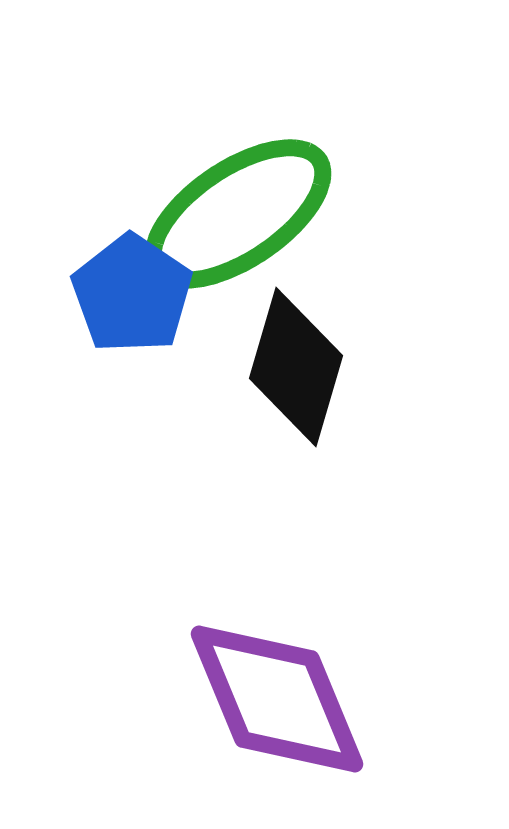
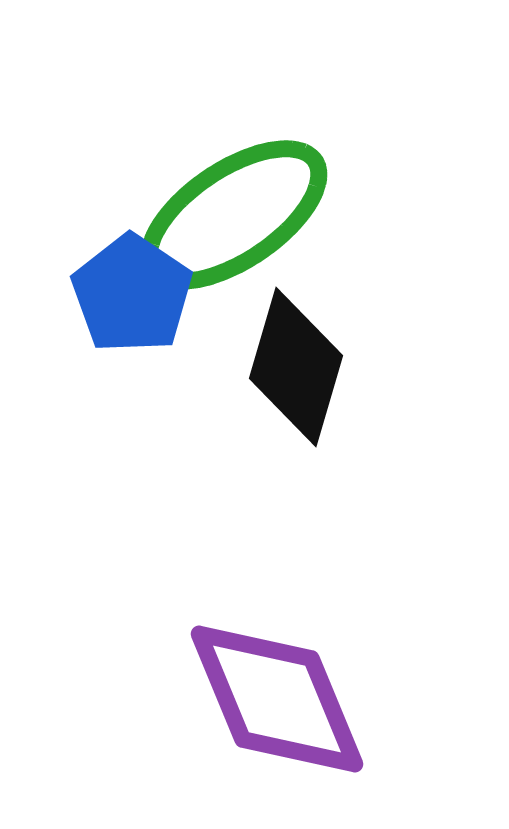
green ellipse: moved 4 px left, 1 px down
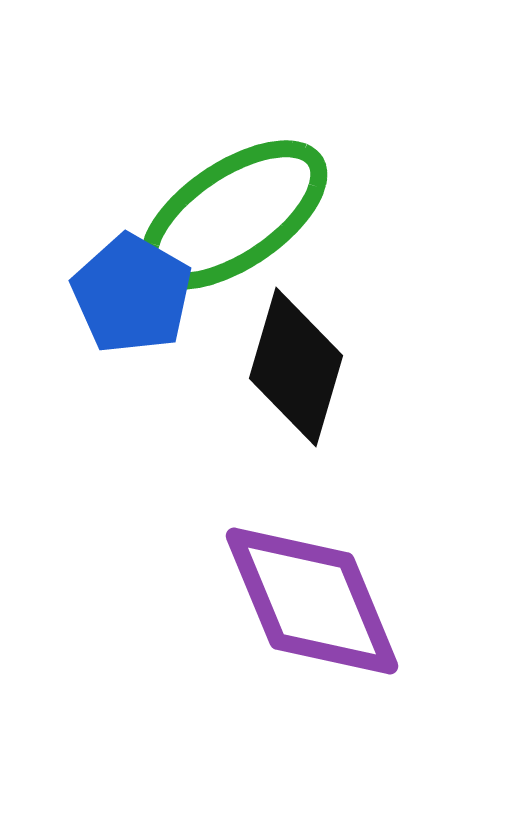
blue pentagon: rotated 4 degrees counterclockwise
purple diamond: moved 35 px right, 98 px up
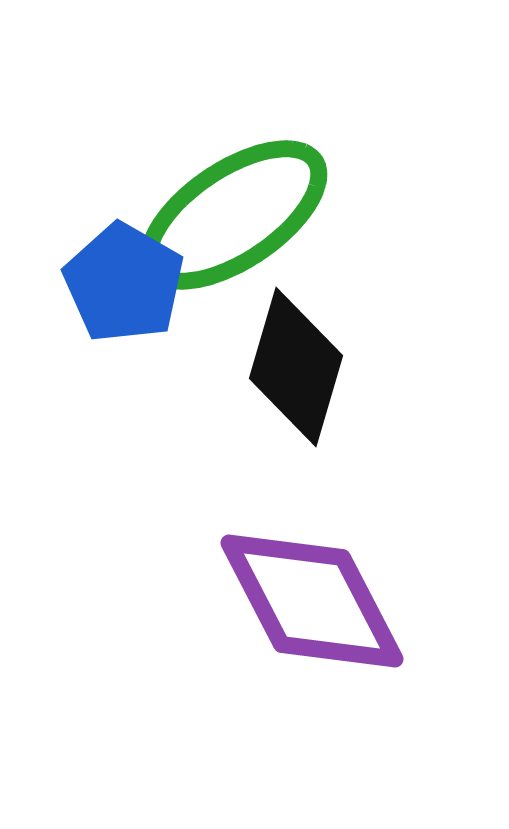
blue pentagon: moved 8 px left, 11 px up
purple diamond: rotated 5 degrees counterclockwise
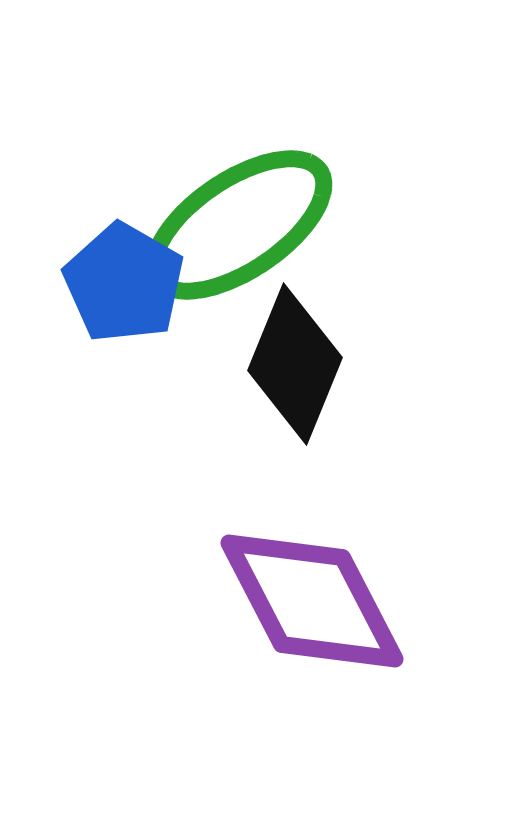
green ellipse: moved 5 px right, 10 px down
black diamond: moved 1 px left, 3 px up; rotated 6 degrees clockwise
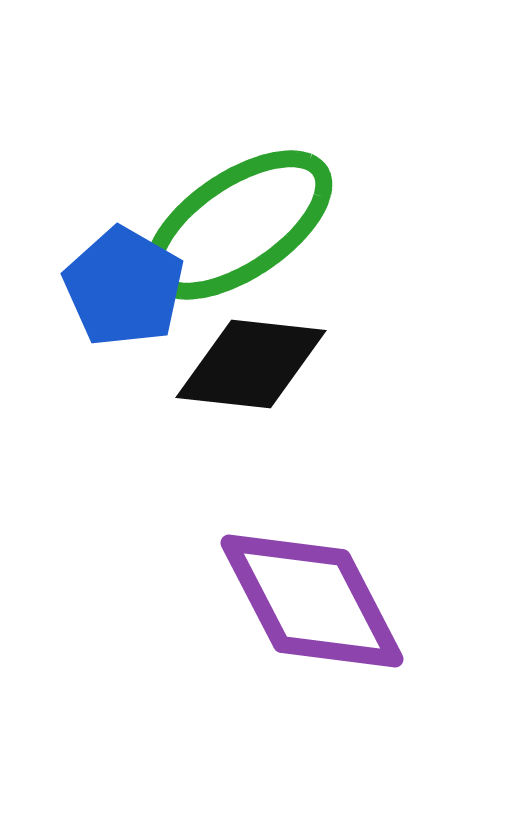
blue pentagon: moved 4 px down
black diamond: moved 44 px left; rotated 74 degrees clockwise
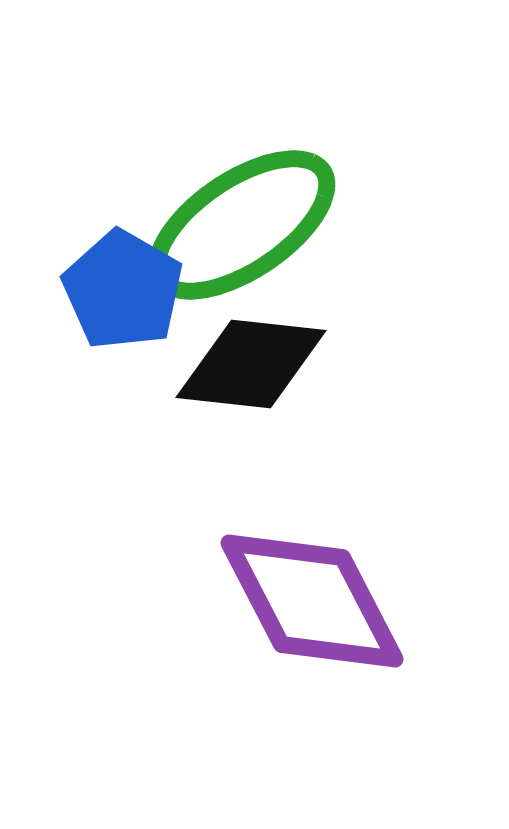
green ellipse: moved 3 px right
blue pentagon: moved 1 px left, 3 px down
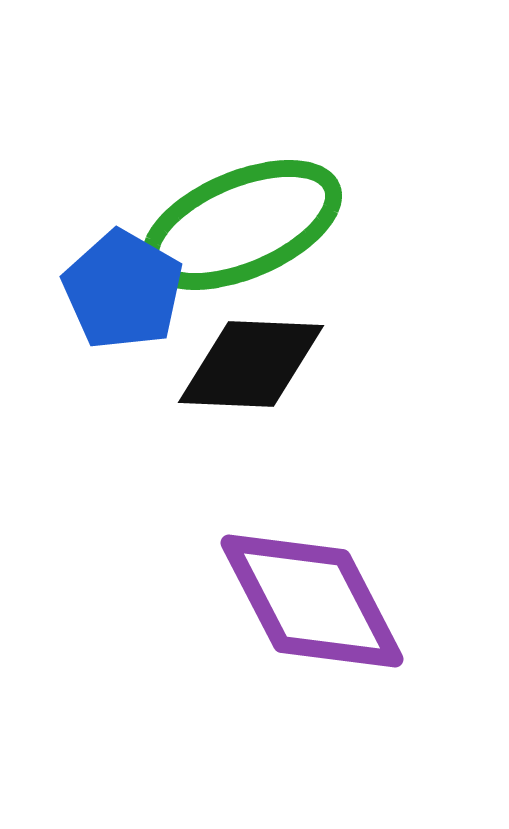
green ellipse: rotated 11 degrees clockwise
black diamond: rotated 4 degrees counterclockwise
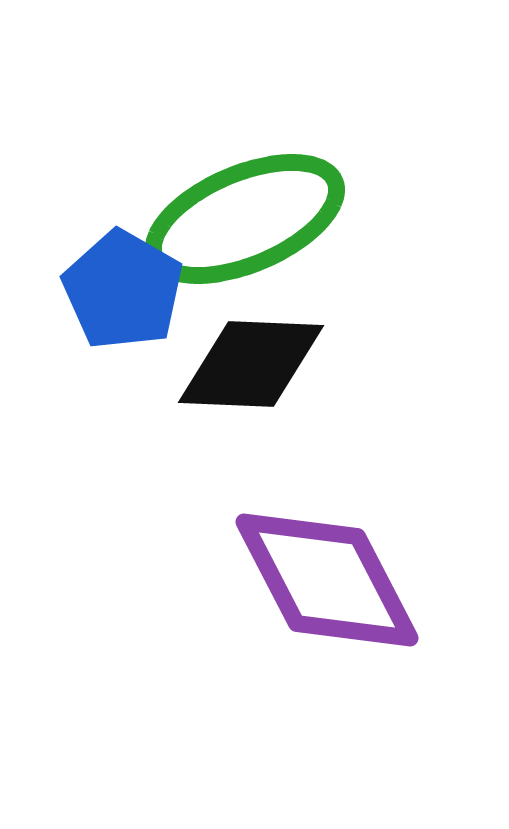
green ellipse: moved 3 px right, 6 px up
purple diamond: moved 15 px right, 21 px up
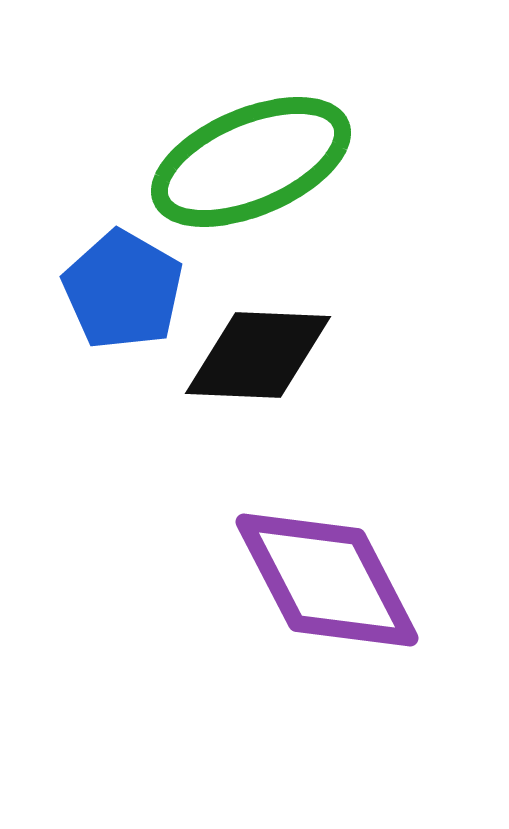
green ellipse: moved 6 px right, 57 px up
black diamond: moved 7 px right, 9 px up
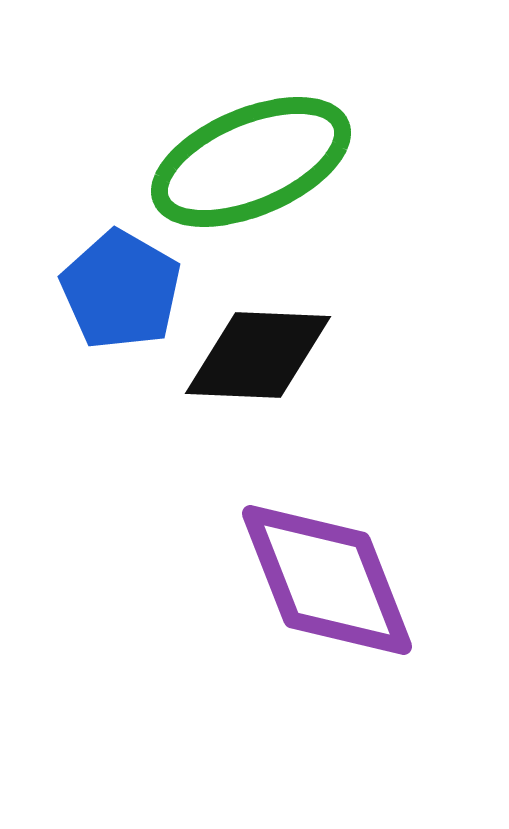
blue pentagon: moved 2 px left
purple diamond: rotated 6 degrees clockwise
